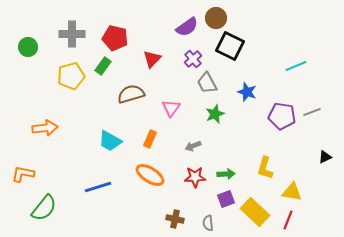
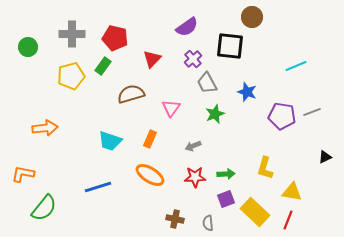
brown circle: moved 36 px right, 1 px up
black square: rotated 20 degrees counterclockwise
cyan trapezoid: rotated 10 degrees counterclockwise
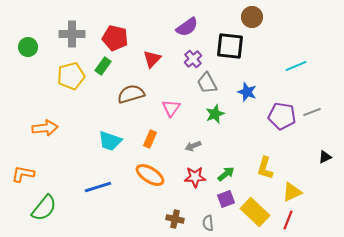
green arrow: rotated 36 degrees counterclockwise
yellow triangle: rotated 35 degrees counterclockwise
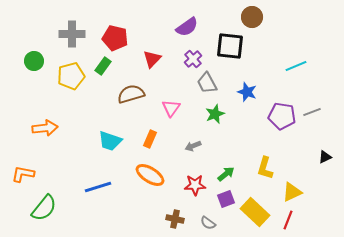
green circle: moved 6 px right, 14 px down
red star: moved 8 px down
gray semicircle: rotated 49 degrees counterclockwise
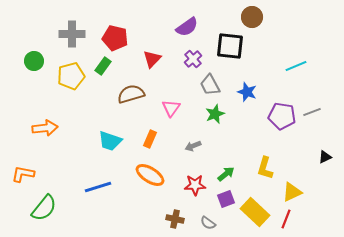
gray trapezoid: moved 3 px right, 2 px down
red line: moved 2 px left, 1 px up
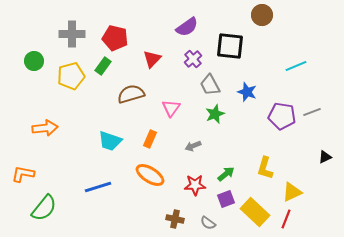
brown circle: moved 10 px right, 2 px up
